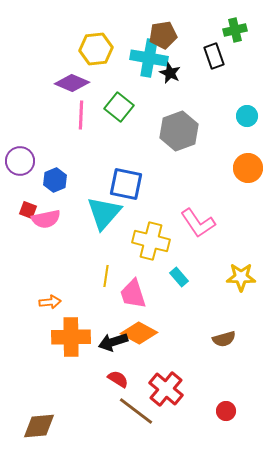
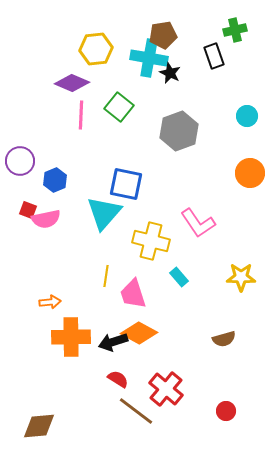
orange circle: moved 2 px right, 5 px down
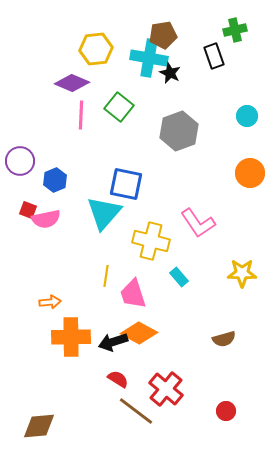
yellow star: moved 1 px right, 4 px up
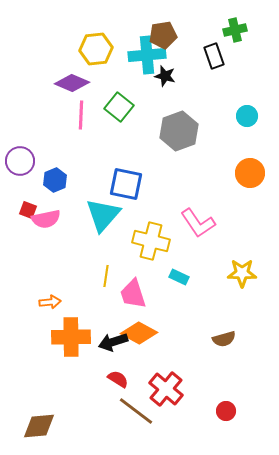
cyan cross: moved 2 px left, 3 px up; rotated 15 degrees counterclockwise
black star: moved 5 px left, 3 px down; rotated 10 degrees counterclockwise
cyan triangle: moved 1 px left, 2 px down
cyan rectangle: rotated 24 degrees counterclockwise
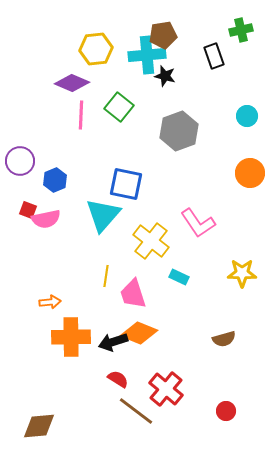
green cross: moved 6 px right
yellow cross: rotated 24 degrees clockwise
orange diamond: rotated 6 degrees counterclockwise
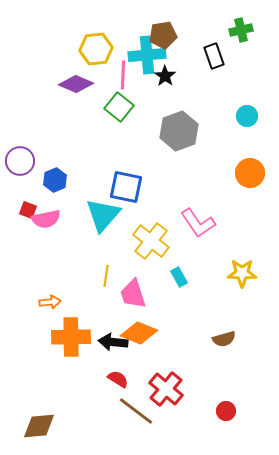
black star: rotated 20 degrees clockwise
purple diamond: moved 4 px right, 1 px down
pink line: moved 42 px right, 40 px up
blue square: moved 3 px down
cyan rectangle: rotated 36 degrees clockwise
black arrow: rotated 24 degrees clockwise
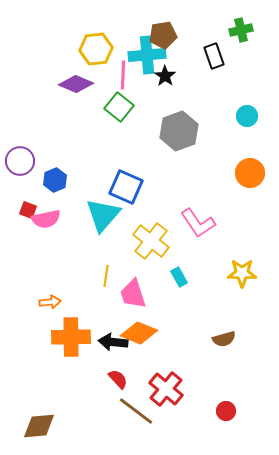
blue square: rotated 12 degrees clockwise
red semicircle: rotated 15 degrees clockwise
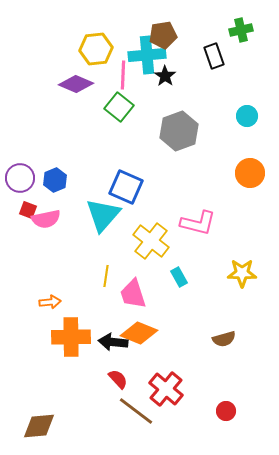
purple circle: moved 17 px down
pink L-shape: rotated 42 degrees counterclockwise
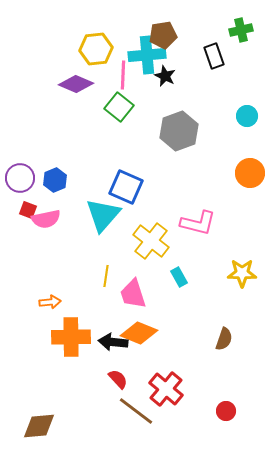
black star: rotated 10 degrees counterclockwise
brown semicircle: rotated 55 degrees counterclockwise
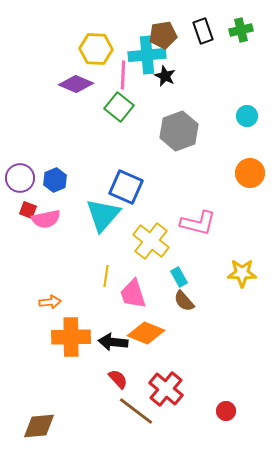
yellow hexagon: rotated 8 degrees clockwise
black rectangle: moved 11 px left, 25 px up
orange diamond: moved 7 px right
brown semicircle: moved 40 px left, 38 px up; rotated 120 degrees clockwise
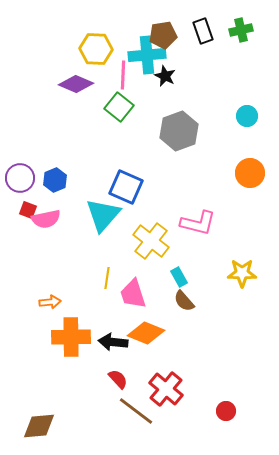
yellow line: moved 1 px right, 2 px down
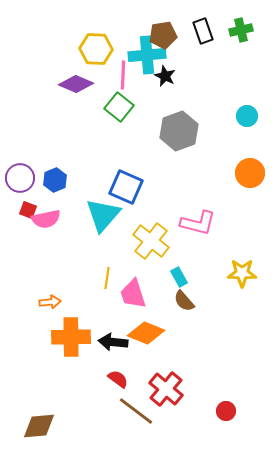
red semicircle: rotated 10 degrees counterclockwise
